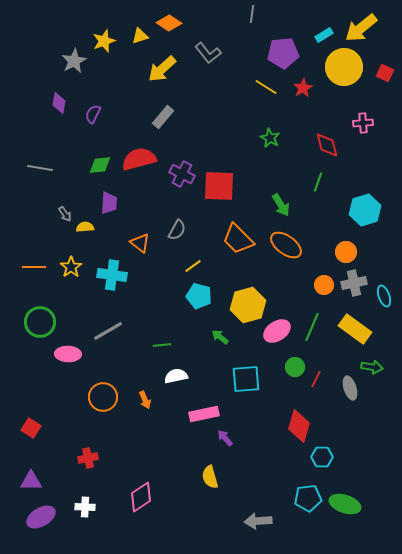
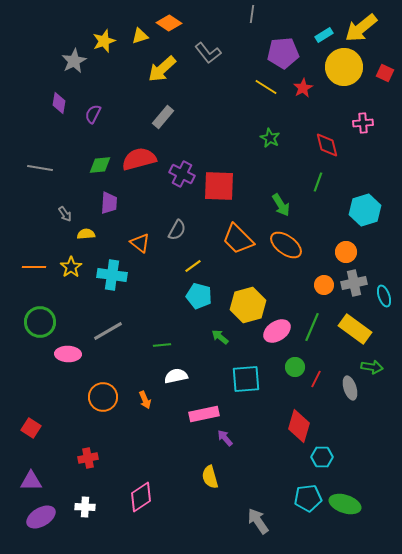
yellow semicircle at (85, 227): moved 1 px right, 7 px down
gray arrow at (258, 521): rotated 60 degrees clockwise
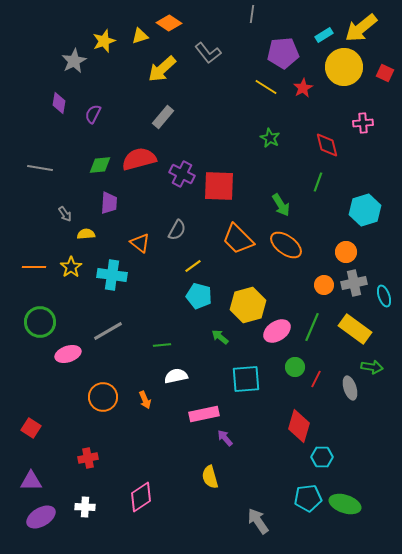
pink ellipse at (68, 354): rotated 20 degrees counterclockwise
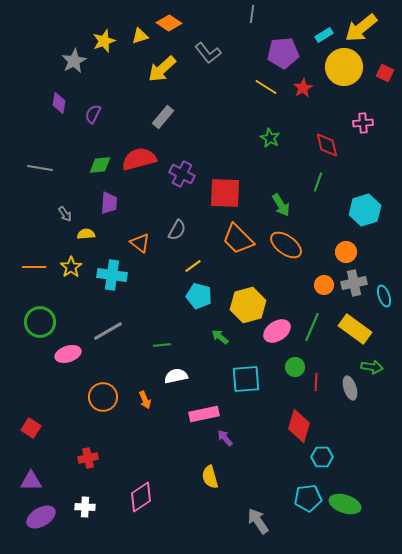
red square at (219, 186): moved 6 px right, 7 px down
red line at (316, 379): moved 3 px down; rotated 24 degrees counterclockwise
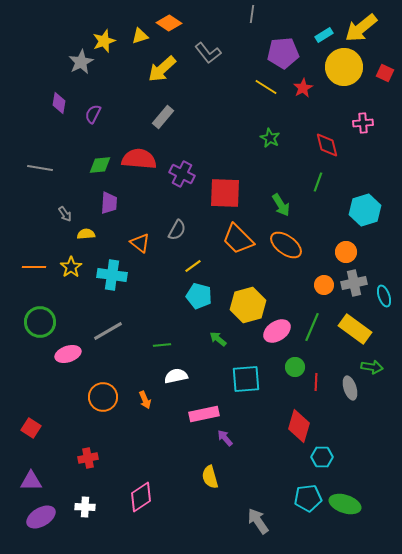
gray star at (74, 61): moved 7 px right, 1 px down
red semicircle at (139, 159): rotated 20 degrees clockwise
green arrow at (220, 337): moved 2 px left, 2 px down
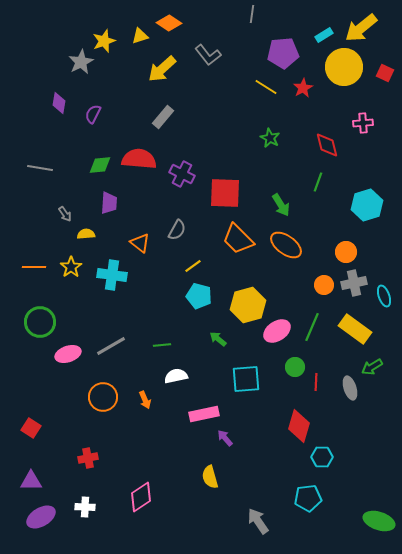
gray L-shape at (208, 53): moved 2 px down
cyan hexagon at (365, 210): moved 2 px right, 5 px up
gray line at (108, 331): moved 3 px right, 15 px down
green arrow at (372, 367): rotated 140 degrees clockwise
green ellipse at (345, 504): moved 34 px right, 17 px down
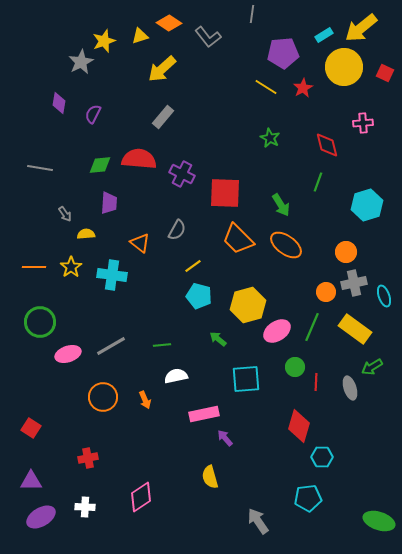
gray L-shape at (208, 55): moved 18 px up
orange circle at (324, 285): moved 2 px right, 7 px down
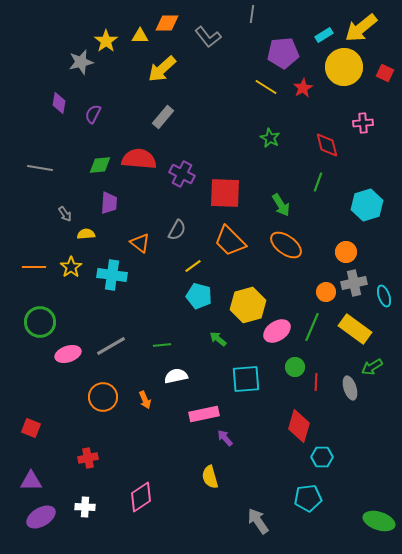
orange diamond at (169, 23): moved 2 px left; rotated 35 degrees counterclockwise
yellow triangle at (140, 36): rotated 18 degrees clockwise
yellow star at (104, 41): moved 2 px right; rotated 15 degrees counterclockwise
gray star at (81, 62): rotated 15 degrees clockwise
orange trapezoid at (238, 239): moved 8 px left, 2 px down
red square at (31, 428): rotated 12 degrees counterclockwise
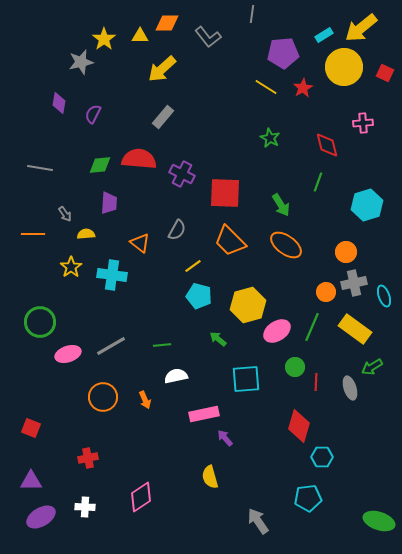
yellow star at (106, 41): moved 2 px left, 2 px up
orange line at (34, 267): moved 1 px left, 33 px up
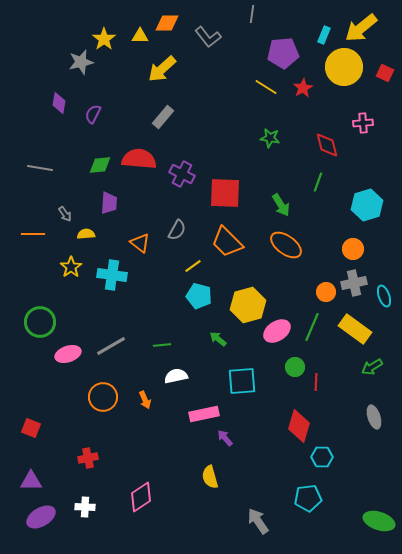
cyan rectangle at (324, 35): rotated 36 degrees counterclockwise
green star at (270, 138): rotated 18 degrees counterclockwise
orange trapezoid at (230, 241): moved 3 px left, 1 px down
orange circle at (346, 252): moved 7 px right, 3 px up
cyan square at (246, 379): moved 4 px left, 2 px down
gray ellipse at (350, 388): moved 24 px right, 29 px down
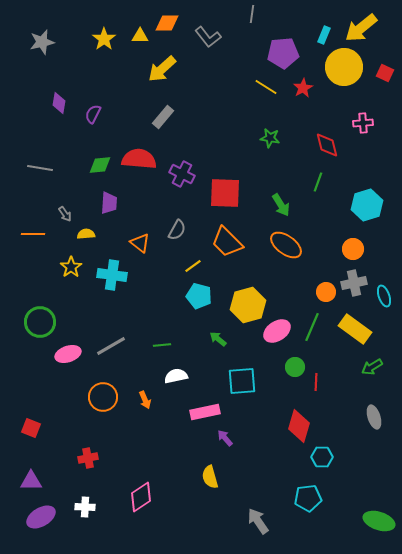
gray star at (81, 62): moved 39 px left, 20 px up
pink rectangle at (204, 414): moved 1 px right, 2 px up
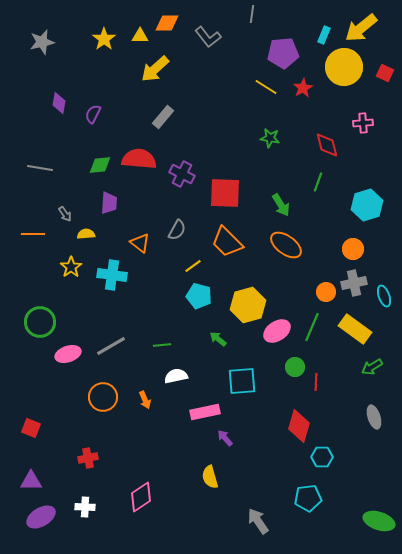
yellow arrow at (162, 69): moved 7 px left
